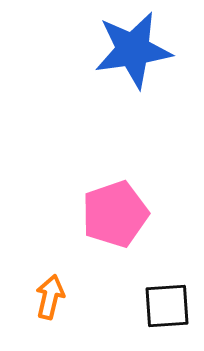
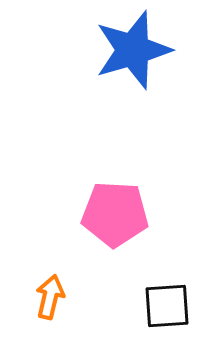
blue star: rotated 8 degrees counterclockwise
pink pentagon: rotated 22 degrees clockwise
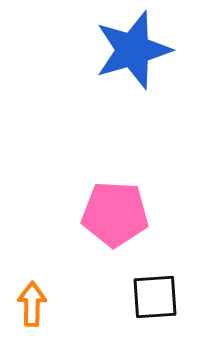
orange arrow: moved 18 px left, 7 px down; rotated 12 degrees counterclockwise
black square: moved 12 px left, 9 px up
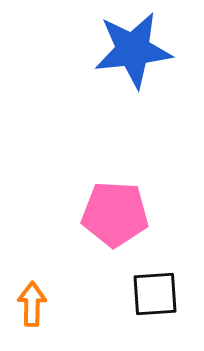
blue star: rotated 10 degrees clockwise
black square: moved 3 px up
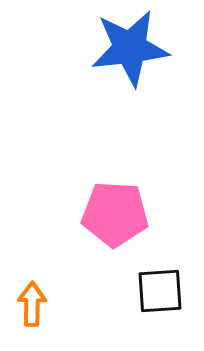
blue star: moved 3 px left, 2 px up
black square: moved 5 px right, 3 px up
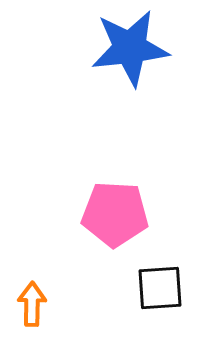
black square: moved 3 px up
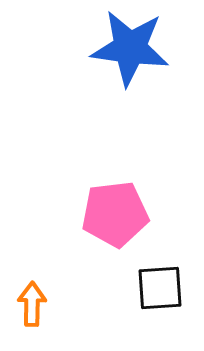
blue star: rotated 14 degrees clockwise
pink pentagon: rotated 10 degrees counterclockwise
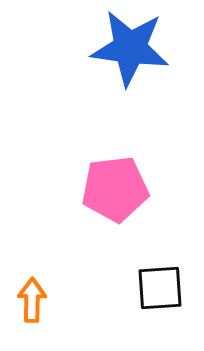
pink pentagon: moved 25 px up
orange arrow: moved 4 px up
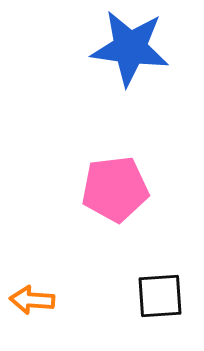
black square: moved 8 px down
orange arrow: rotated 87 degrees counterclockwise
